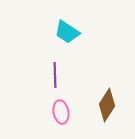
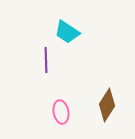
purple line: moved 9 px left, 15 px up
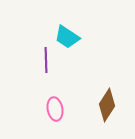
cyan trapezoid: moved 5 px down
pink ellipse: moved 6 px left, 3 px up
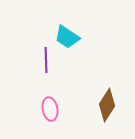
pink ellipse: moved 5 px left
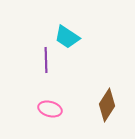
pink ellipse: rotated 65 degrees counterclockwise
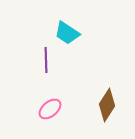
cyan trapezoid: moved 4 px up
pink ellipse: rotated 55 degrees counterclockwise
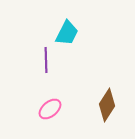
cyan trapezoid: rotated 96 degrees counterclockwise
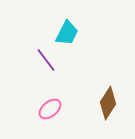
purple line: rotated 35 degrees counterclockwise
brown diamond: moved 1 px right, 2 px up
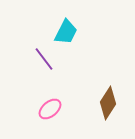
cyan trapezoid: moved 1 px left, 1 px up
purple line: moved 2 px left, 1 px up
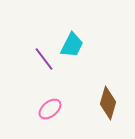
cyan trapezoid: moved 6 px right, 13 px down
brown diamond: rotated 16 degrees counterclockwise
